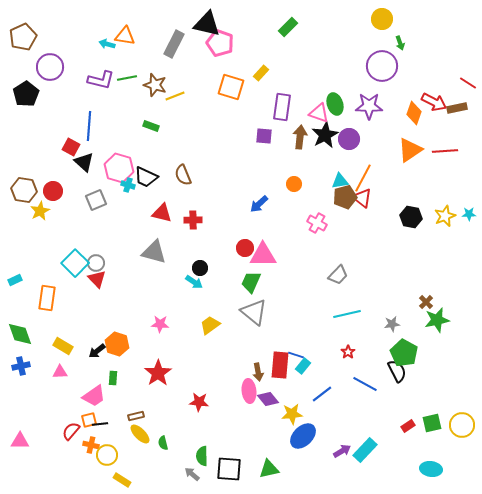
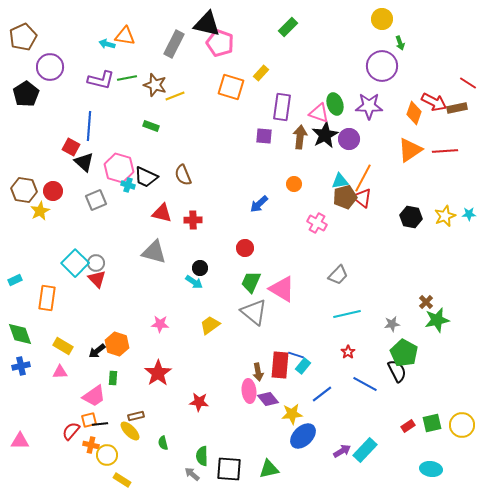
pink triangle at (263, 255): moved 19 px right, 34 px down; rotated 32 degrees clockwise
yellow ellipse at (140, 434): moved 10 px left, 3 px up
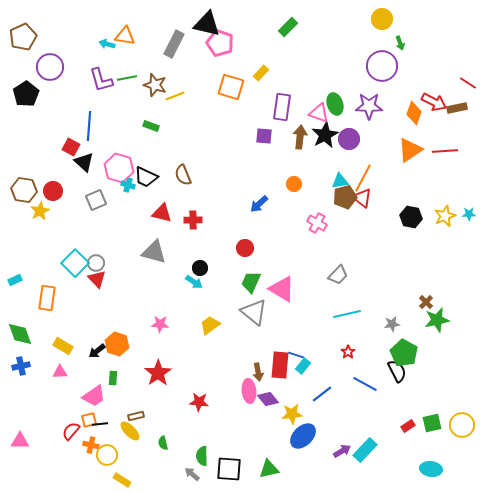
purple L-shape at (101, 80): rotated 60 degrees clockwise
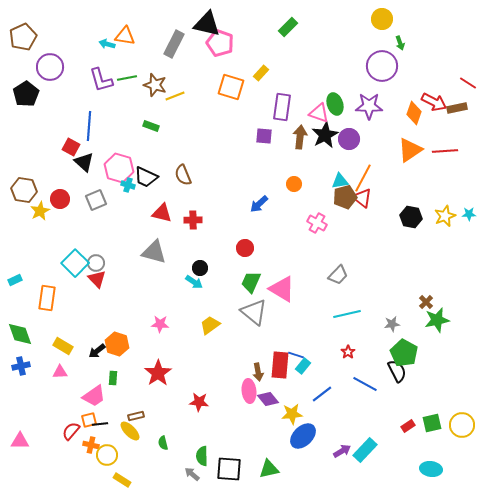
red circle at (53, 191): moved 7 px right, 8 px down
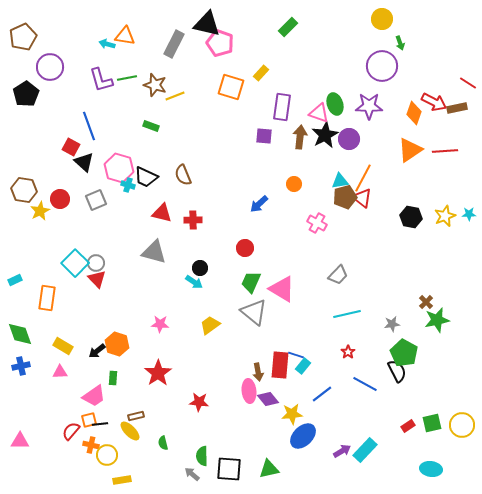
blue line at (89, 126): rotated 24 degrees counterclockwise
yellow rectangle at (122, 480): rotated 42 degrees counterclockwise
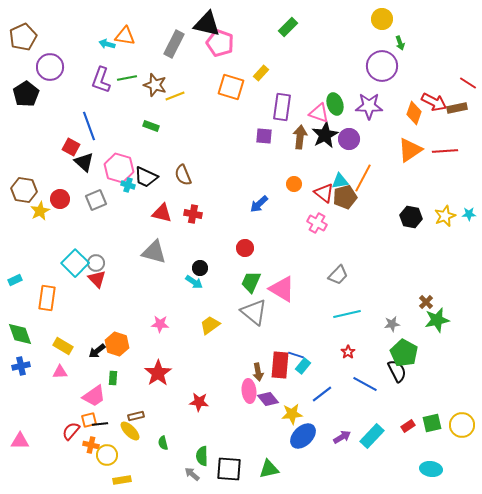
purple L-shape at (101, 80): rotated 36 degrees clockwise
red triangle at (362, 198): moved 38 px left, 5 px up
red cross at (193, 220): moved 6 px up; rotated 12 degrees clockwise
cyan rectangle at (365, 450): moved 7 px right, 14 px up
purple arrow at (342, 451): moved 14 px up
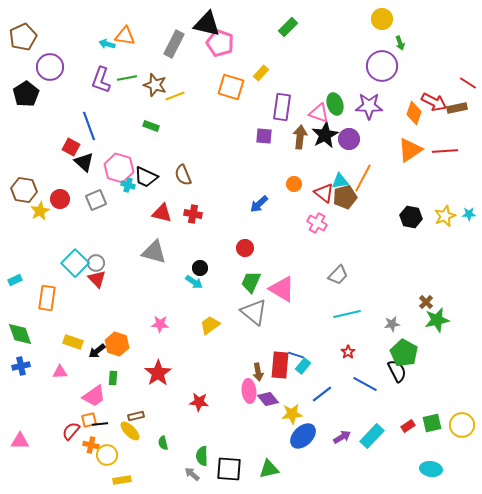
yellow rectangle at (63, 346): moved 10 px right, 4 px up; rotated 12 degrees counterclockwise
